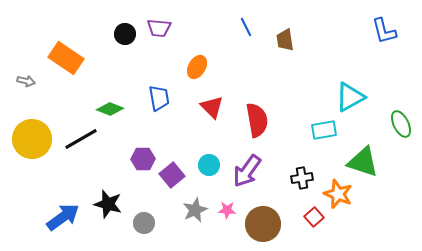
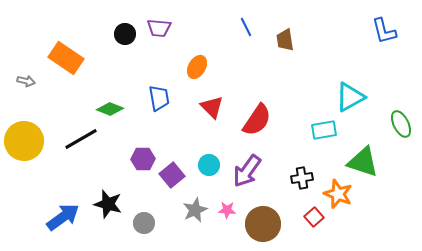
red semicircle: rotated 44 degrees clockwise
yellow circle: moved 8 px left, 2 px down
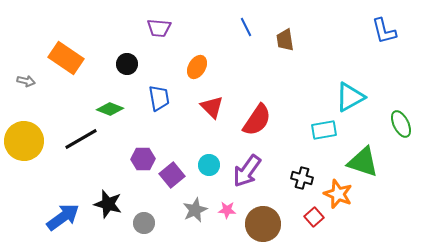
black circle: moved 2 px right, 30 px down
black cross: rotated 25 degrees clockwise
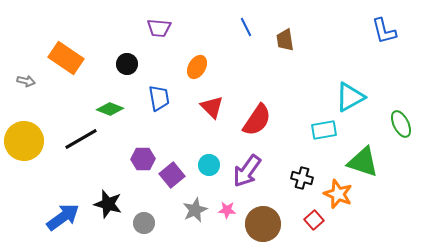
red square: moved 3 px down
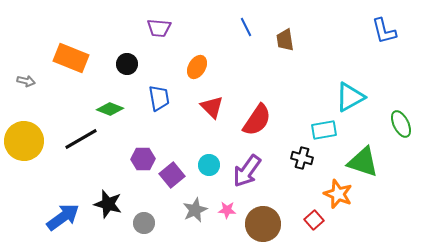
orange rectangle: moved 5 px right; rotated 12 degrees counterclockwise
black cross: moved 20 px up
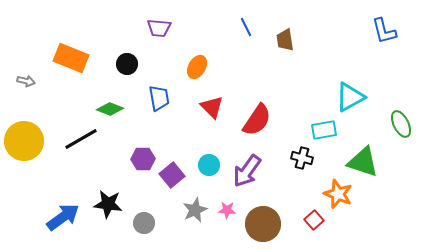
black star: rotated 8 degrees counterclockwise
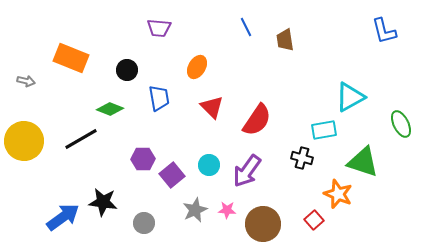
black circle: moved 6 px down
black star: moved 5 px left, 2 px up
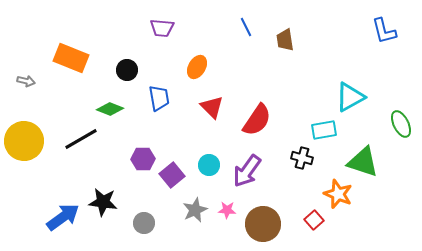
purple trapezoid: moved 3 px right
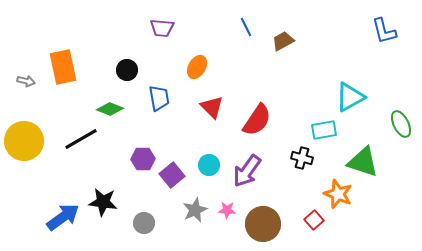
brown trapezoid: moved 2 px left, 1 px down; rotated 70 degrees clockwise
orange rectangle: moved 8 px left, 9 px down; rotated 56 degrees clockwise
